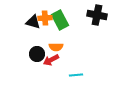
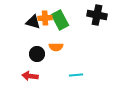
red arrow: moved 21 px left, 16 px down; rotated 35 degrees clockwise
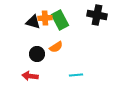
orange semicircle: rotated 32 degrees counterclockwise
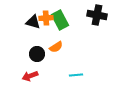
orange cross: moved 1 px right
red arrow: rotated 28 degrees counterclockwise
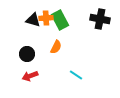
black cross: moved 3 px right, 4 px down
black triangle: moved 2 px up
orange semicircle: rotated 32 degrees counterclockwise
black circle: moved 10 px left
cyan line: rotated 40 degrees clockwise
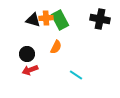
red arrow: moved 6 px up
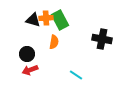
black cross: moved 2 px right, 20 px down
orange semicircle: moved 2 px left, 5 px up; rotated 16 degrees counterclockwise
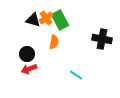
orange cross: rotated 32 degrees counterclockwise
red arrow: moved 1 px left, 1 px up
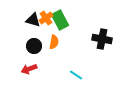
black circle: moved 7 px right, 8 px up
